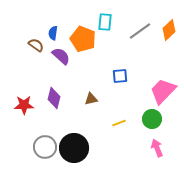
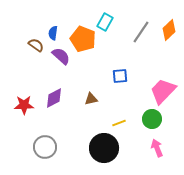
cyan rectangle: rotated 24 degrees clockwise
gray line: moved 1 px right, 1 px down; rotated 20 degrees counterclockwise
purple diamond: rotated 50 degrees clockwise
black circle: moved 30 px right
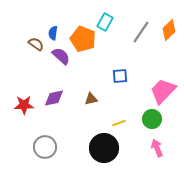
brown semicircle: moved 1 px up
purple diamond: rotated 15 degrees clockwise
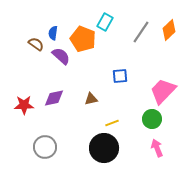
yellow line: moved 7 px left
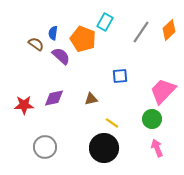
yellow line: rotated 56 degrees clockwise
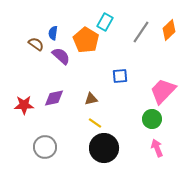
orange pentagon: moved 3 px right, 1 px down; rotated 10 degrees clockwise
yellow line: moved 17 px left
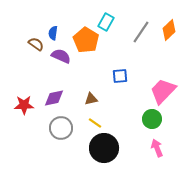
cyan rectangle: moved 1 px right
purple semicircle: rotated 18 degrees counterclockwise
gray circle: moved 16 px right, 19 px up
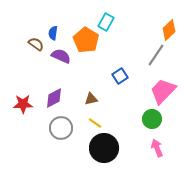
gray line: moved 15 px right, 23 px down
blue square: rotated 28 degrees counterclockwise
purple diamond: rotated 15 degrees counterclockwise
red star: moved 1 px left, 1 px up
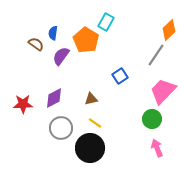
purple semicircle: rotated 78 degrees counterclockwise
black circle: moved 14 px left
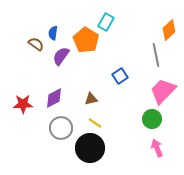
gray line: rotated 45 degrees counterclockwise
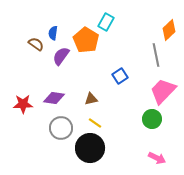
purple diamond: rotated 35 degrees clockwise
pink arrow: moved 10 px down; rotated 138 degrees clockwise
